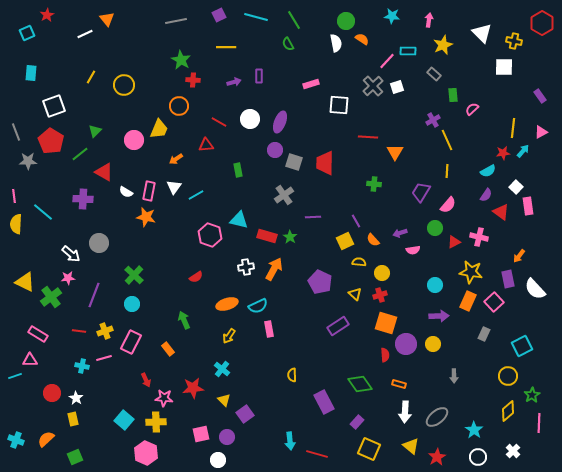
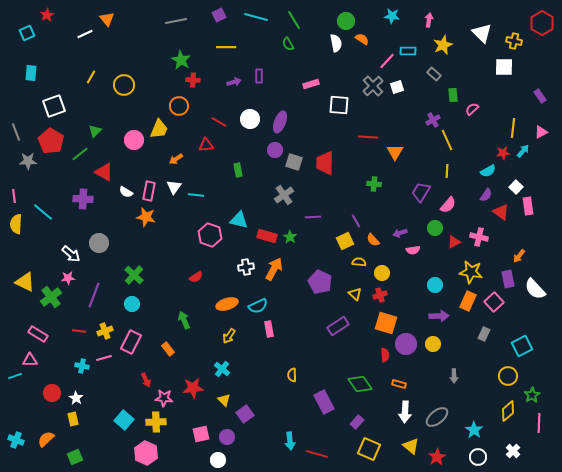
cyan line at (196, 195): rotated 35 degrees clockwise
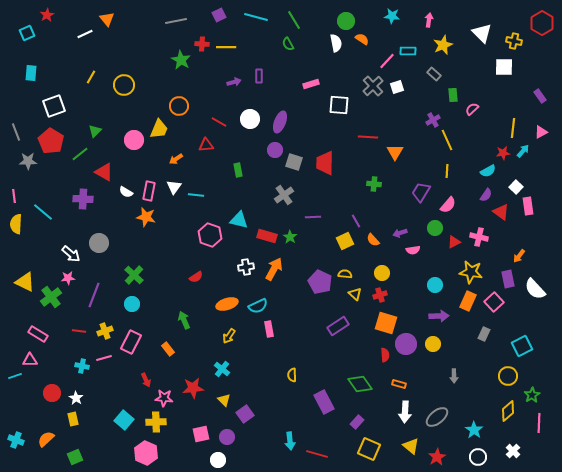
red cross at (193, 80): moved 9 px right, 36 px up
yellow semicircle at (359, 262): moved 14 px left, 12 px down
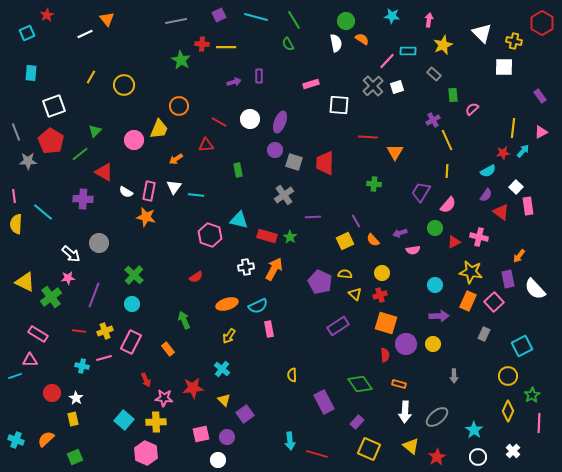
yellow diamond at (508, 411): rotated 25 degrees counterclockwise
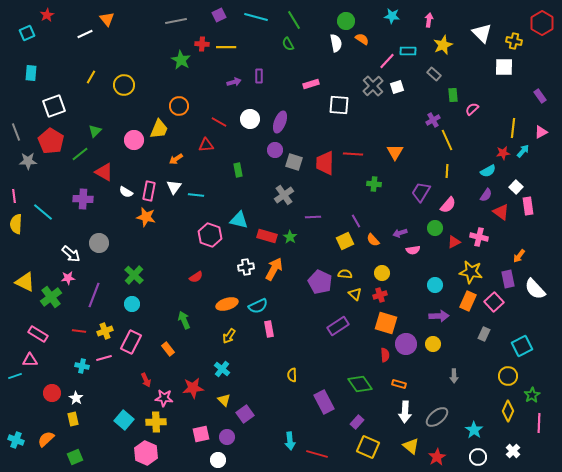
red line at (368, 137): moved 15 px left, 17 px down
yellow square at (369, 449): moved 1 px left, 2 px up
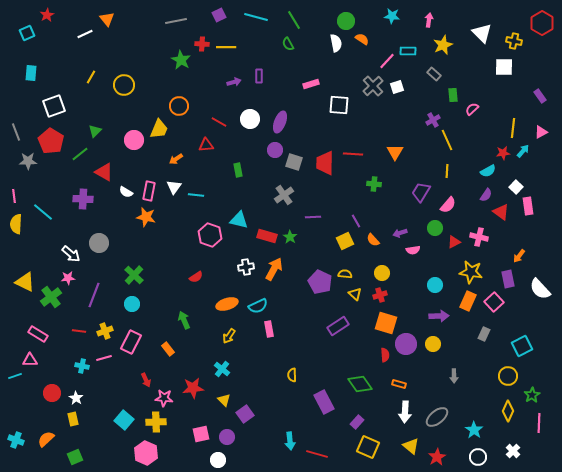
white semicircle at (535, 289): moved 5 px right
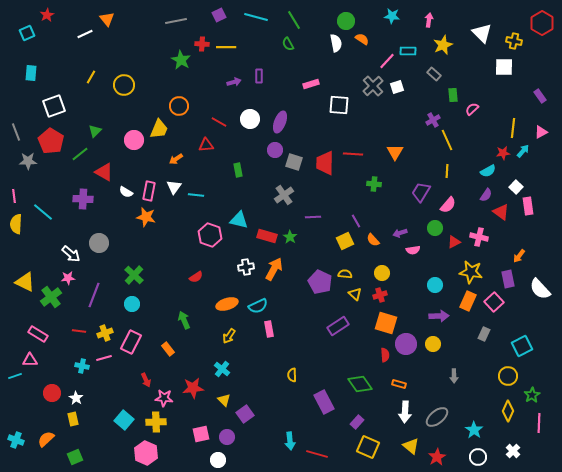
yellow cross at (105, 331): moved 2 px down
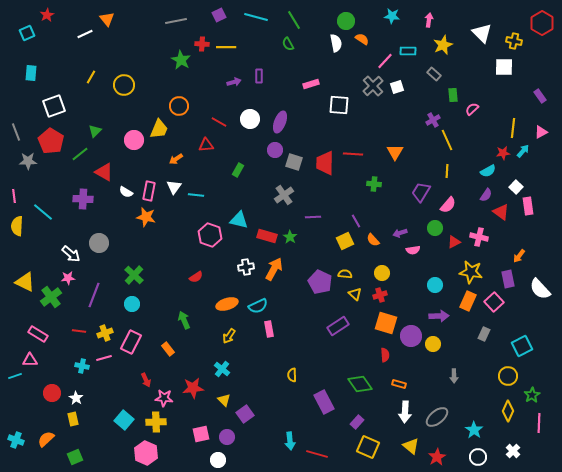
pink line at (387, 61): moved 2 px left
green rectangle at (238, 170): rotated 40 degrees clockwise
yellow semicircle at (16, 224): moved 1 px right, 2 px down
purple circle at (406, 344): moved 5 px right, 8 px up
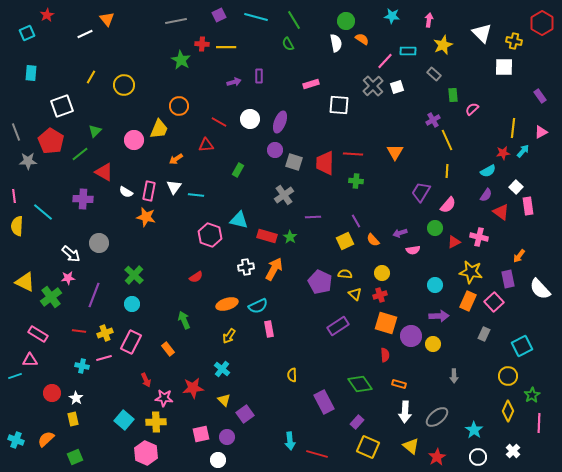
white square at (54, 106): moved 8 px right
green cross at (374, 184): moved 18 px left, 3 px up
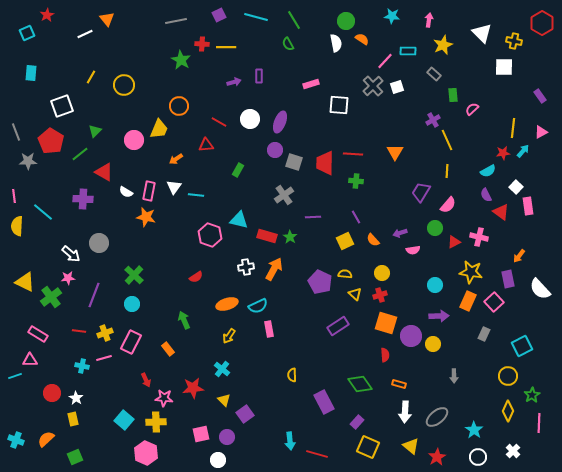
purple semicircle at (486, 195): rotated 120 degrees clockwise
purple line at (356, 221): moved 4 px up
